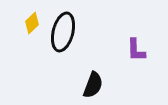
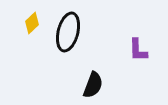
black ellipse: moved 5 px right
purple L-shape: moved 2 px right
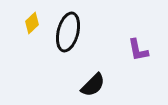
purple L-shape: rotated 10 degrees counterclockwise
black semicircle: rotated 24 degrees clockwise
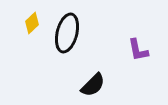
black ellipse: moved 1 px left, 1 px down
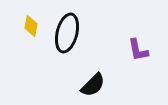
yellow diamond: moved 1 px left, 3 px down; rotated 35 degrees counterclockwise
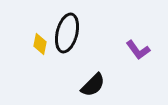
yellow diamond: moved 9 px right, 18 px down
purple L-shape: rotated 25 degrees counterclockwise
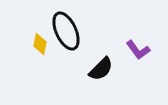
black ellipse: moved 1 px left, 2 px up; rotated 39 degrees counterclockwise
black semicircle: moved 8 px right, 16 px up
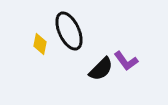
black ellipse: moved 3 px right
purple L-shape: moved 12 px left, 11 px down
